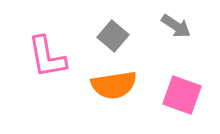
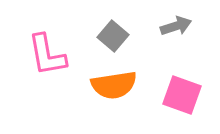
gray arrow: rotated 52 degrees counterclockwise
pink L-shape: moved 2 px up
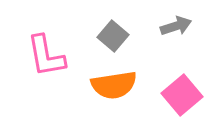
pink L-shape: moved 1 px left, 1 px down
pink square: rotated 30 degrees clockwise
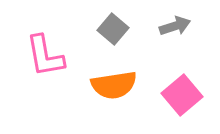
gray arrow: moved 1 px left
gray square: moved 7 px up
pink L-shape: moved 1 px left
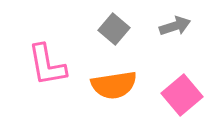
gray square: moved 1 px right
pink L-shape: moved 2 px right, 9 px down
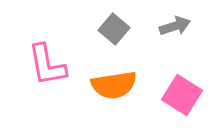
pink square: rotated 18 degrees counterclockwise
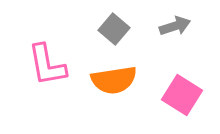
orange semicircle: moved 5 px up
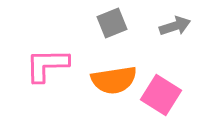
gray square: moved 2 px left, 6 px up; rotated 28 degrees clockwise
pink L-shape: rotated 99 degrees clockwise
pink square: moved 21 px left
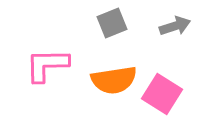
pink square: moved 1 px right, 1 px up
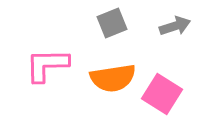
orange semicircle: moved 1 px left, 2 px up
